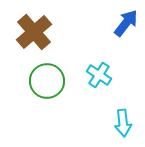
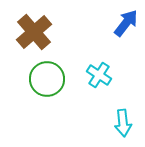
green circle: moved 2 px up
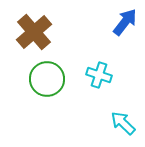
blue arrow: moved 1 px left, 1 px up
cyan cross: rotated 15 degrees counterclockwise
cyan arrow: rotated 140 degrees clockwise
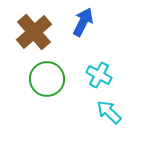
blue arrow: moved 42 px left; rotated 12 degrees counterclockwise
cyan cross: rotated 10 degrees clockwise
cyan arrow: moved 14 px left, 11 px up
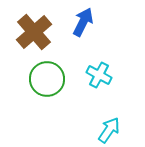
cyan arrow: moved 18 px down; rotated 80 degrees clockwise
